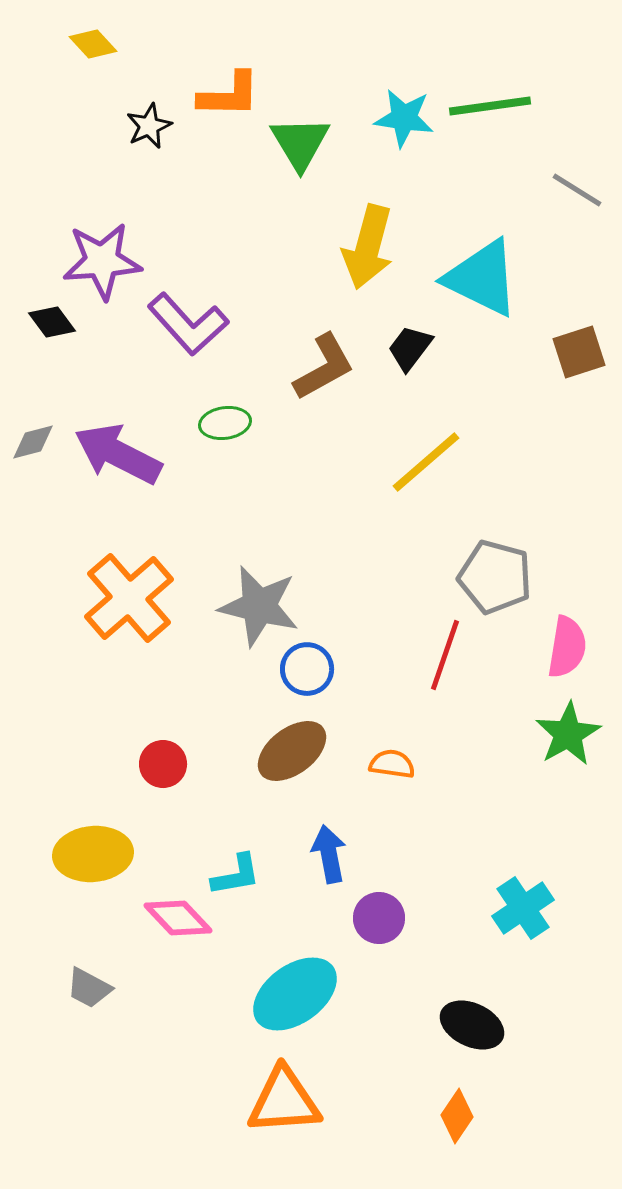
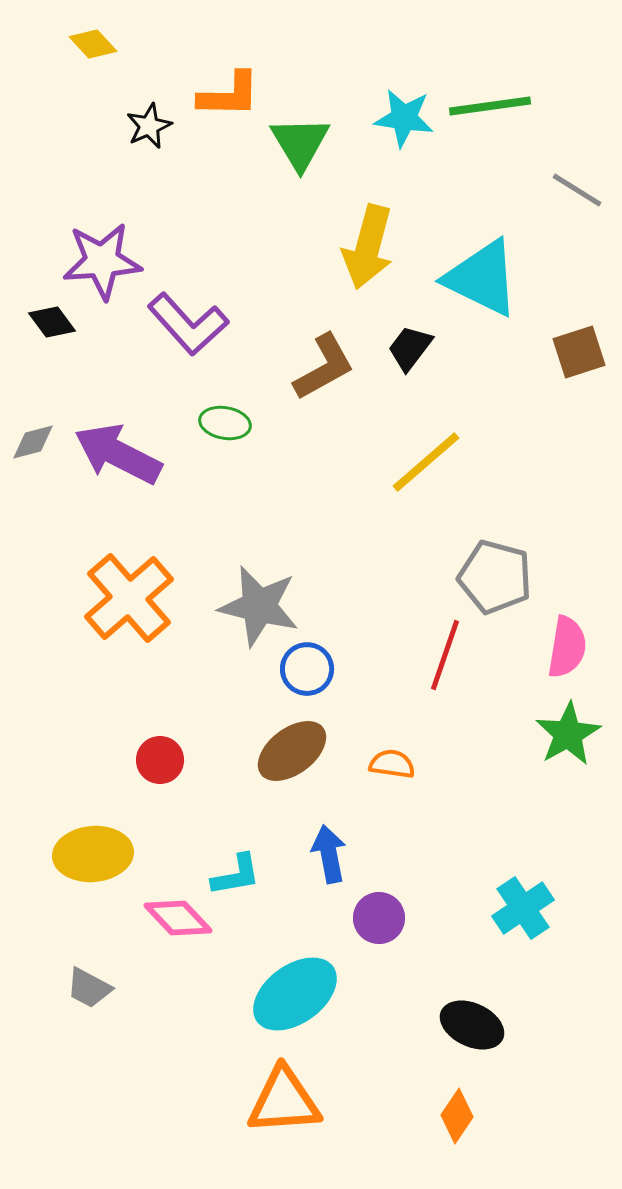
green ellipse: rotated 18 degrees clockwise
red circle: moved 3 px left, 4 px up
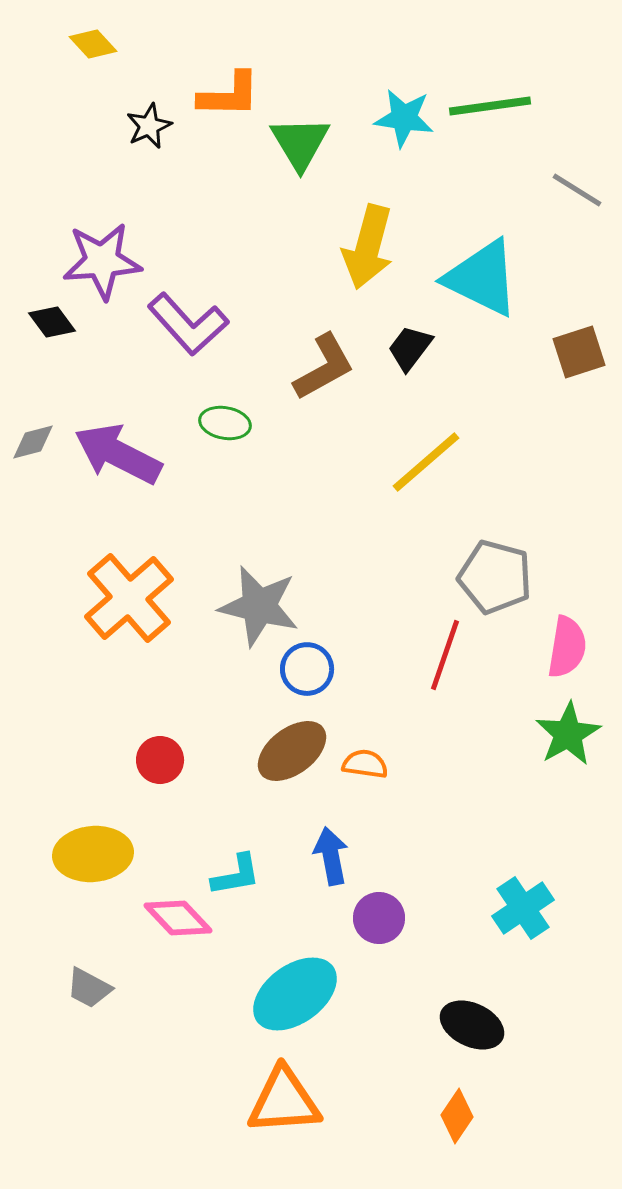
orange semicircle: moved 27 px left
blue arrow: moved 2 px right, 2 px down
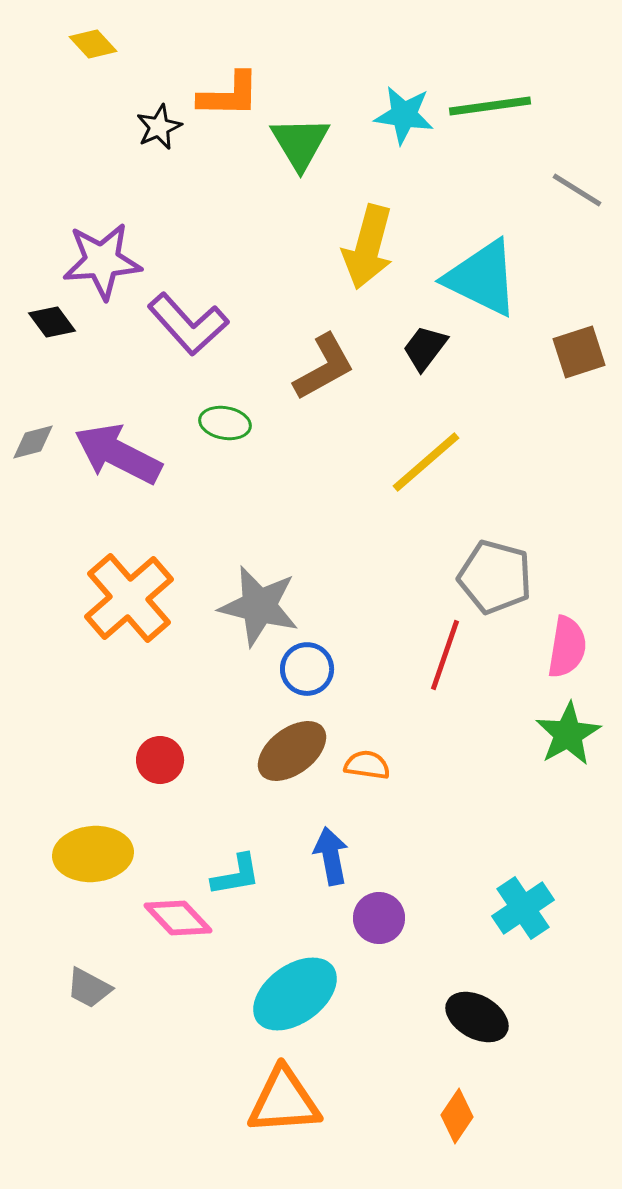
cyan star: moved 3 px up
black star: moved 10 px right, 1 px down
black trapezoid: moved 15 px right
orange semicircle: moved 2 px right, 1 px down
black ellipse: moved 5 px right, 8 px up; rotated 4 degrees clockwise
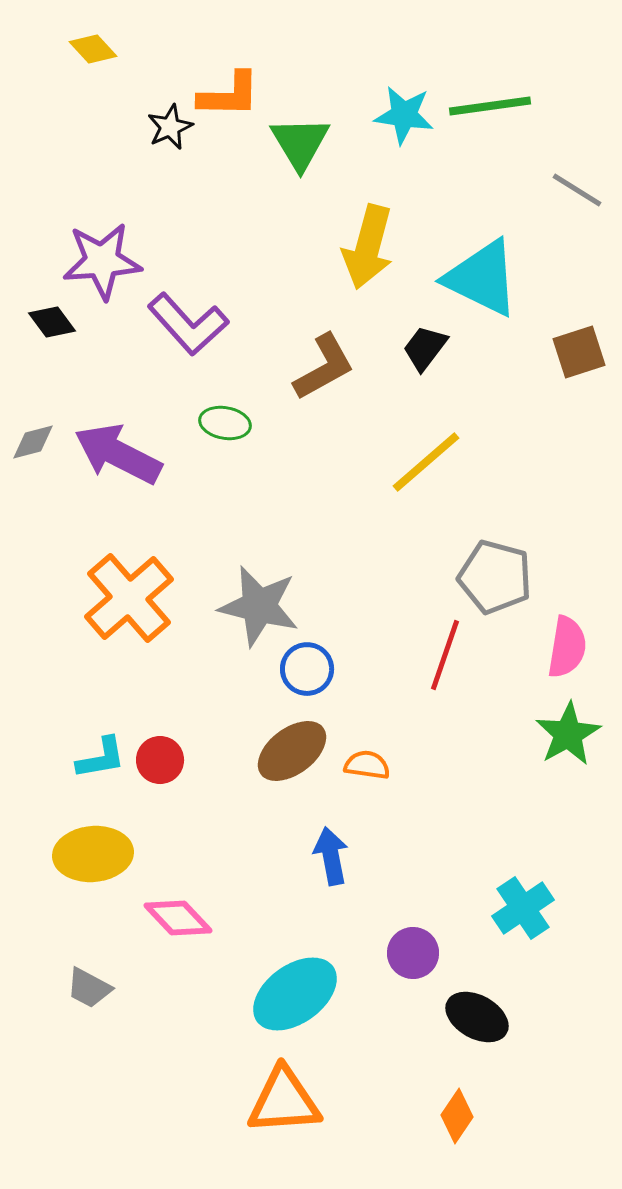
yellow diamond: moved 5 px down
black star: moved 11 px right
cyan L-shape: moved 135 px left, 117 px up
purple circle: moved 34 px right, 35 px down
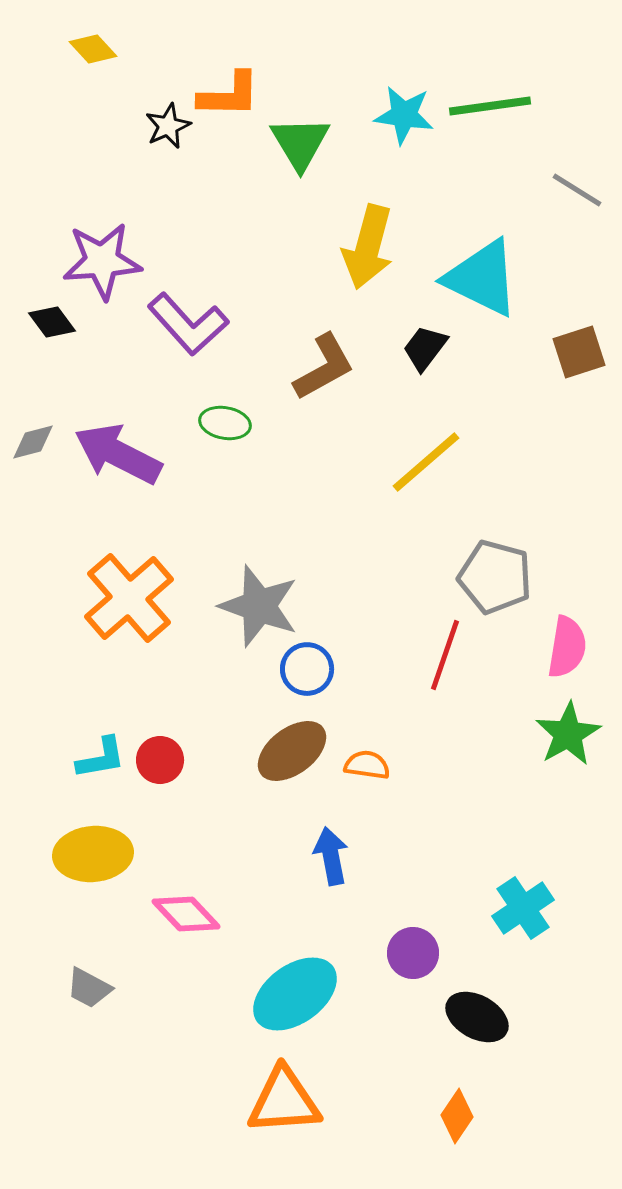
black star: moved 2 px left, 1 px up
gray star: rotated 6 degrees clockwise
pink diamond: moved 8 px right, 4 px up
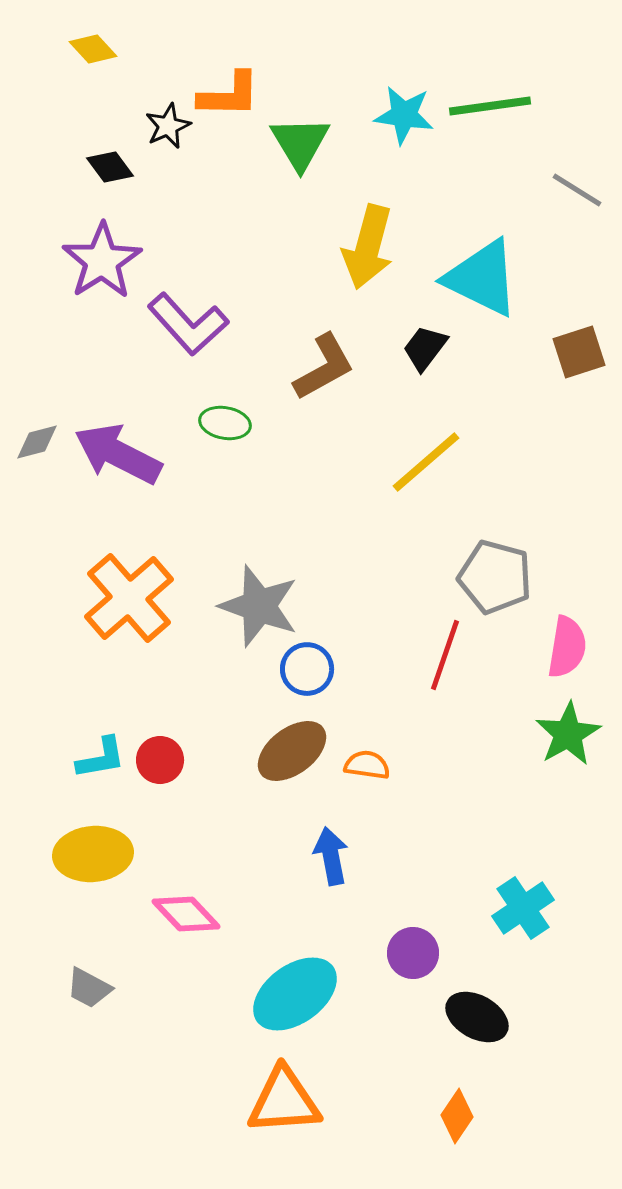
purple star: rotated 28 degrees counterclockwise
black diamond: moved 58 px right, 155 px up
gray diamond: moved 4 px right
